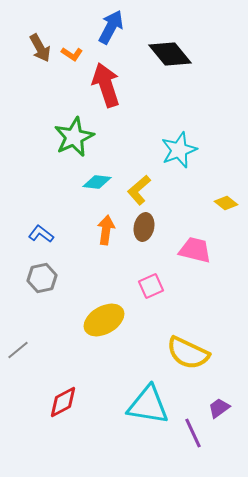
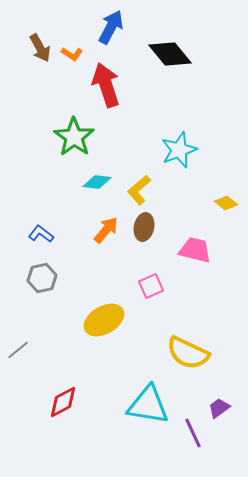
green star: rotated 12 degrees counterclockwise
orange arrow: rotated 32 degrees clockwise
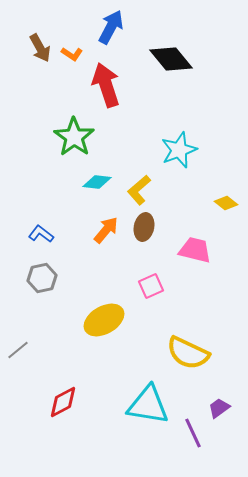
black diamond: moved 1 px right, 5 px down
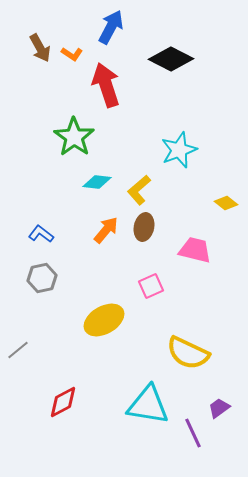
black diamond: rotated 24 degrees counterclockwise
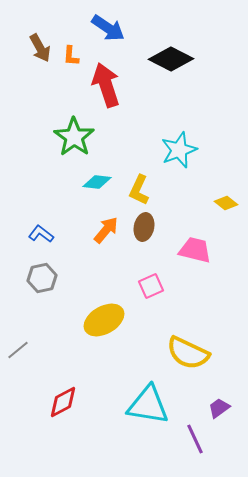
blue arrow: moved 3 px left, 1 px down; rotated 96 degrees clockwise
orange L-shape: moved 1 px left, 2 px down; rotated 60 degrees clockwise
yellow L-shape: rotated 24 degrees counterclockwise
purple line: moved 2 px right, 6 px down
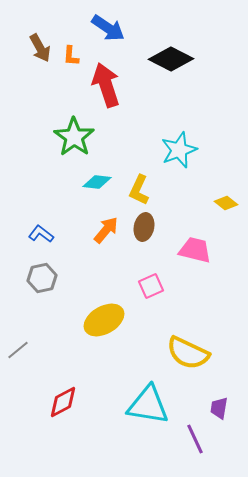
purple trapezoid: rotated 45 degrees counterclockwise
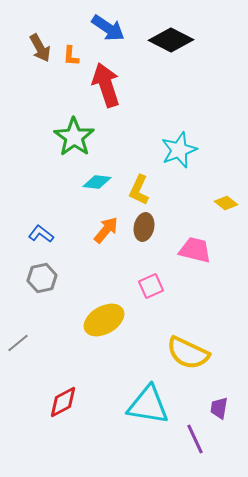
black diamond: moved 19 px up
gray line: moved 7 px up
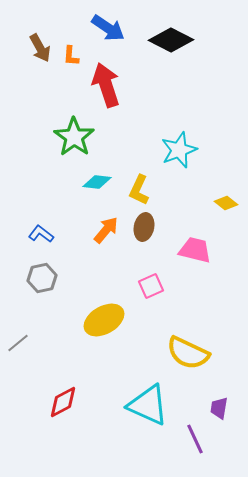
cyan triangle: rotated 15 degrees clockwise
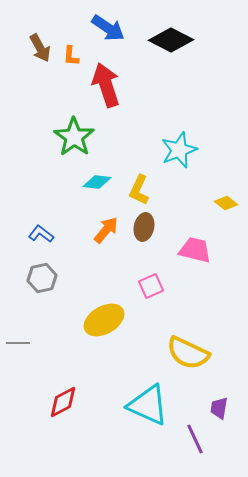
gray line: rotated 40 degrees clockwise
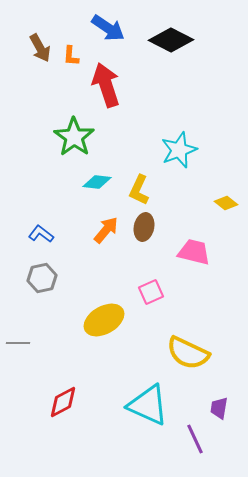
pink trapezoid: moved 1 px left, 2 px down
pink square: moved 6 px down
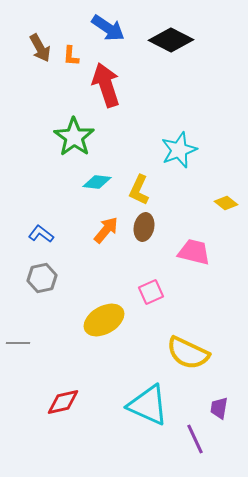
red diamond: rotated 16 degrees clockwise
